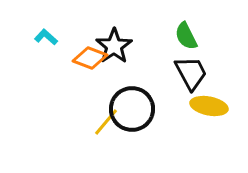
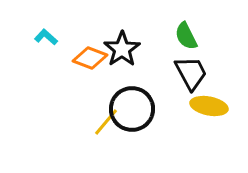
black star: moved 8 px right, 3 px down
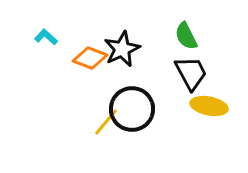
black star: rotated 9 degrees clockwise
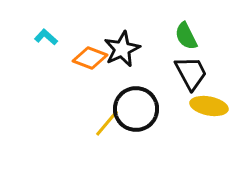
black circle: moved 4 px right
yellow line: moved 1 px right, 1 px down
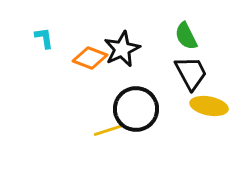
cyan L-shape: moved 2 px left, 1 px down; rotated 40 degrees clockwise
yellow line: moved 2 px right, 7 px down; rotated 32 degrees clockwise
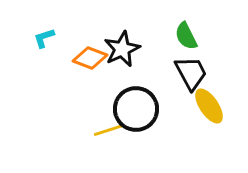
cyan L-shape: rotated 100 degrees counterclockwise
yellow ellipse: rotated 45 degrees clockwise
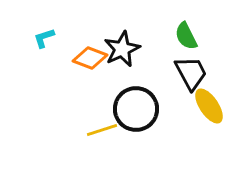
yellow line: moved 7 px left
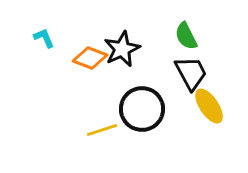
cyan L-shape: rotated 85 degrees clockwise
black circle: moved 6 px right
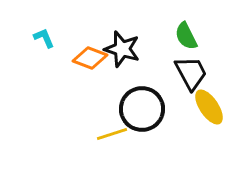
black star: rotated 30 degrees counterclockwise
yellow ellipse: moved 1 px down
yellow line: moved 10 px right, 4 px down
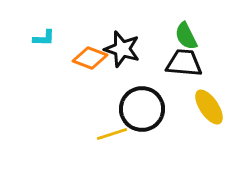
cyan L-shape: rotated 115 degrees clockwise
black trapezoid: moved 7 px left, 10 px up; rotated 57 degrees counterclockwise
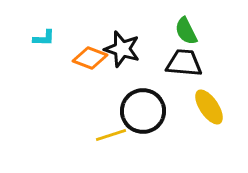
green semicircle: moved 5 px up
black circle: moved 1 px right, 2 px down
yellow line: moved 1 px left, 1 px down
